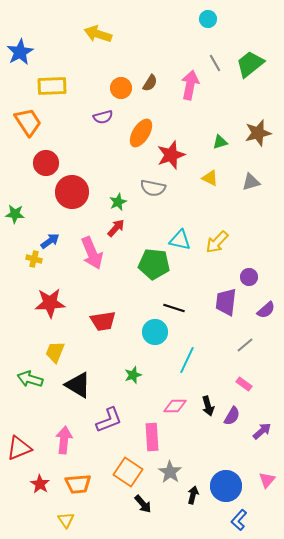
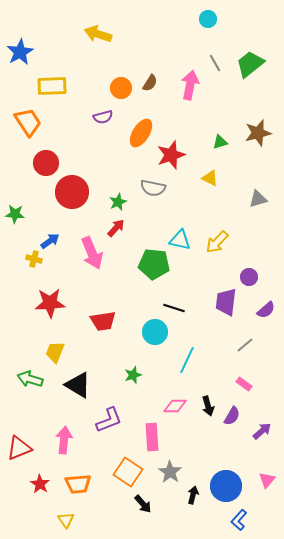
gray triangle at (251, 182): moved 7 px right, 17 px down
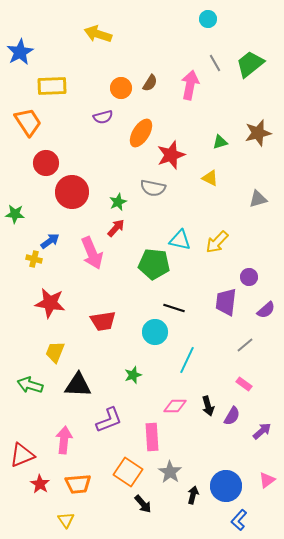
red star at (50, 303): rotated 12 degrees clockwise
green arrow at (30, 379): moved 6 px down
black triangle at (78, 385): rotated 28 degrees counterclockwise
red triangle at (19, 448): moved 3 px right, 7 px down
pink triangle at (267, 480): rotated 12 degrees clockwise
